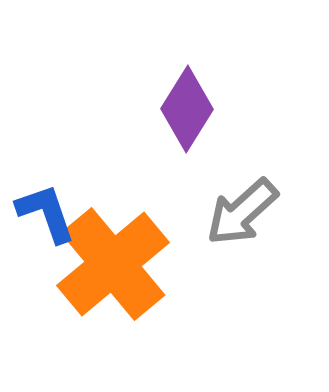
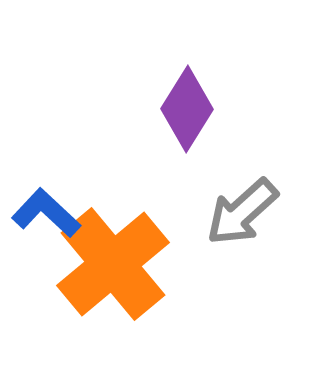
blue L-shape: rotated 28 degrees counterclockwise
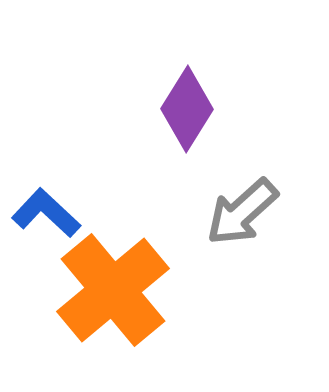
orange cross: moved 26 px down
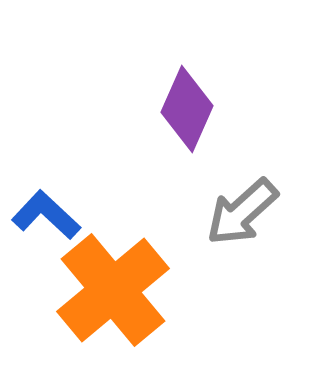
purple diamond: rotated 8 degrees counterclockwise
blue L-shape: moved 2 px down
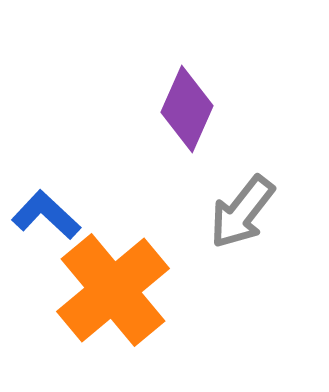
gray arrow: rotated 10 degrees counterclockwise
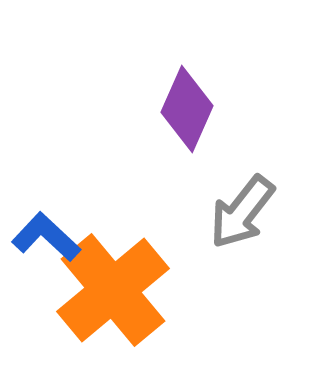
blue L-shape: moved 22 px down
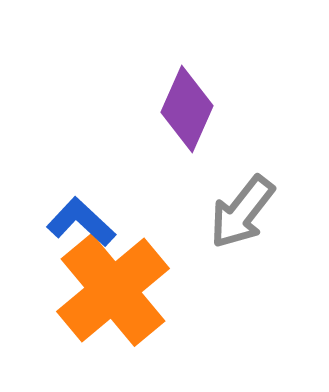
blue L-shape: moved 35 px right, 15 px up
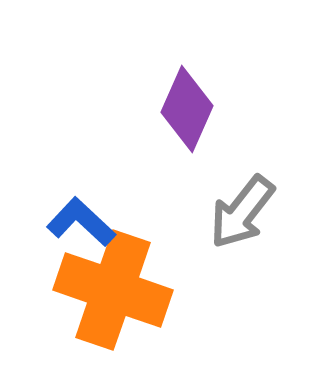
orange cross: rotated 31 degrees counterclockwise
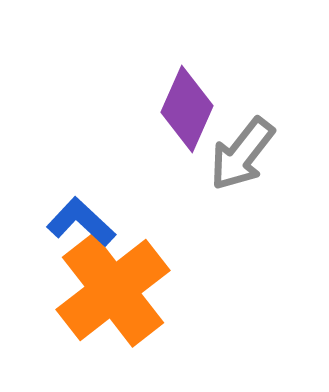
gray arrow: moved 58 px up
orange cross: rotated 33 degrees clockwise
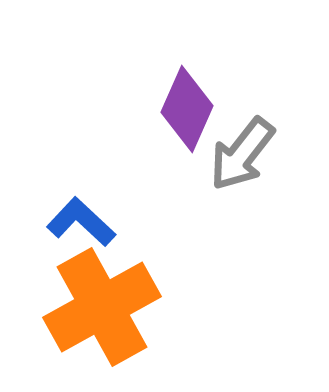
orange cross: moved 11 px left, 17 px down; rotated 9 degrees clockwise
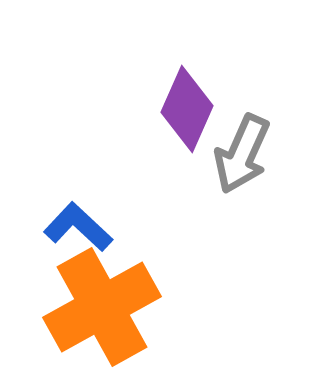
gray arrow: rotated 14 degrees counterclockwise
blue L-shape: moved 3 px left, 5 px down
